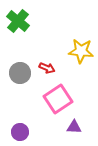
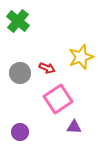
yellow star: moved 6 px down; rotated 25 degrees counterclockwise
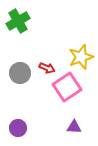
green cross: rotated 20 degrees clockwise
pink square: moved 9 px right, 12 px up
purple circle: moved 2 px left, 4 px up
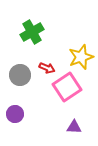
green cross: moved 14 px right, 11 px down
gray circle: moved 2 px down
purple circle: moved 3 px left, 14 px up
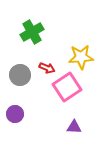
yellow star: rotated 15 degrees clockwise
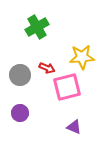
green cross: moved 5 px right, 5 px up
yellow star: moved 1 px right
pink square: rotated 20 degrees clockwise
purple circle: moved 5 px right, 1 px up
purple triangle: rotated 21 degrees clockwise
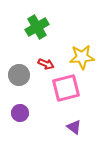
red arrow: moved 1 px left, 4 px up
gray circle: moved 1 px left
pink square: moved 1 px left, 1 px down
purple triangle: rotated 14 degrees clockwise
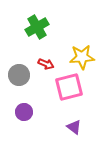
pink square: moved 3 px right, 1 px up
purple circle: moved 4 px right, 1 px up
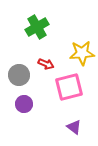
yellow star: moved 4 px up
purple circle: moved 8 px up
